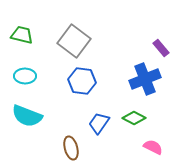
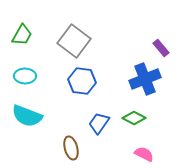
green trapezoid: rotated 105 degrees clockwise
pink semicircle: moved 9 px left, 7 px down
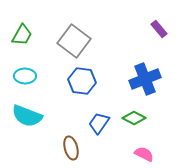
purple rectangle: moved 2 px left, 19 px up
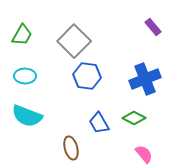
purple rectangle: moved 6 px left, 2 px up
gray square: rotated 8 degrees clockwise
blue hexagon: moved 5 px right, 5 px up
blue trapezoid: rotated 65 degrees counterclockwise
pink semicircle: rotated 24 degrees clockwise
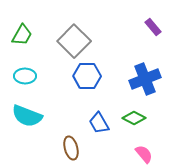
blue hexagon: rotated 8 degrees counterclockwise
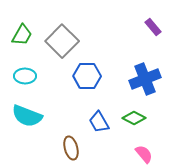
gray square: moved 12 px left
blue trapezoid: moved 1 px up
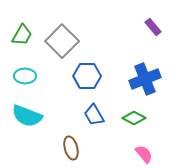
blue trapezoid: moved 5 px left, 7 px up
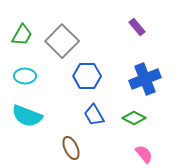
purple rectangle: moved 16 px left
brown ellipse: rotated 10 degrees counterclockwise
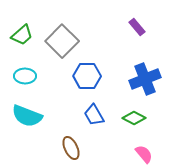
green trapezoid: rotated 20 degrees clockwise
